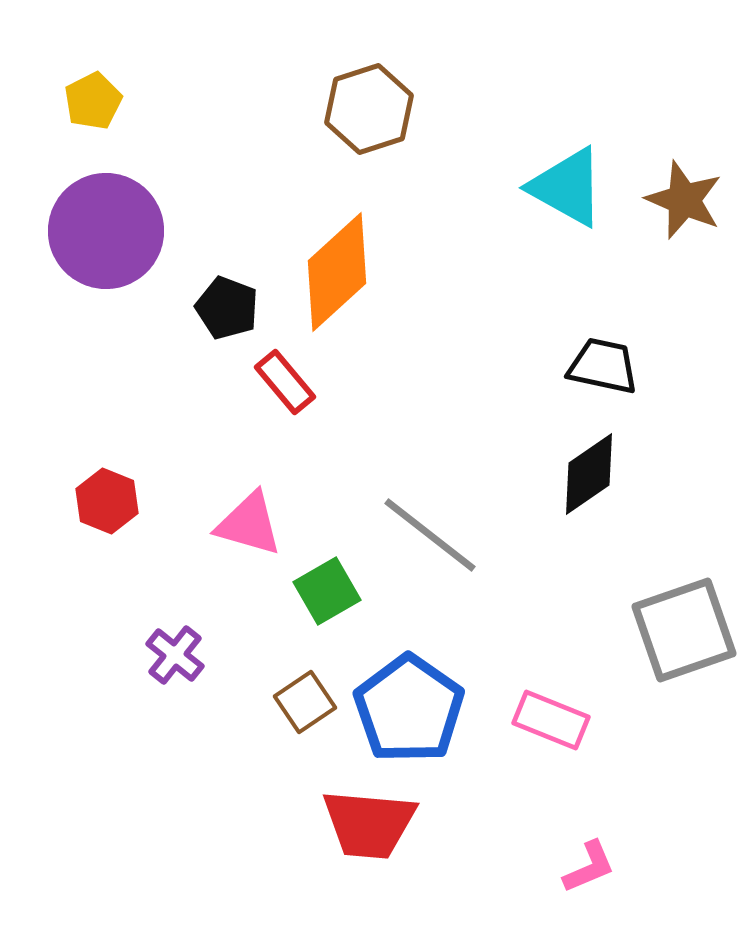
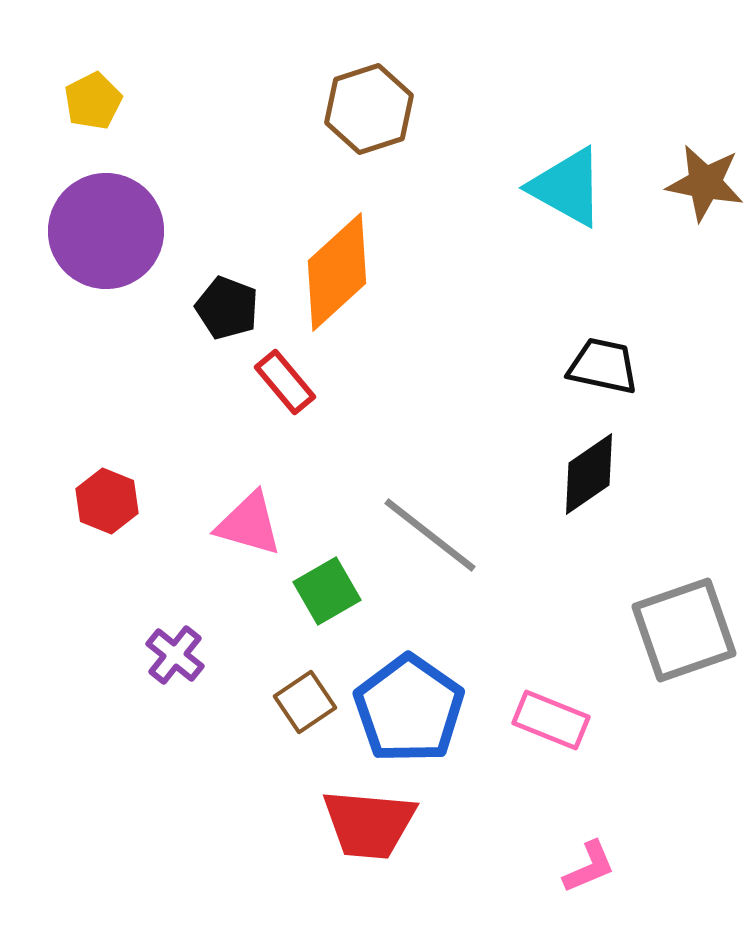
brown star: moved 21 px right, 17 px up; rotated 12 degrees counterclockwise
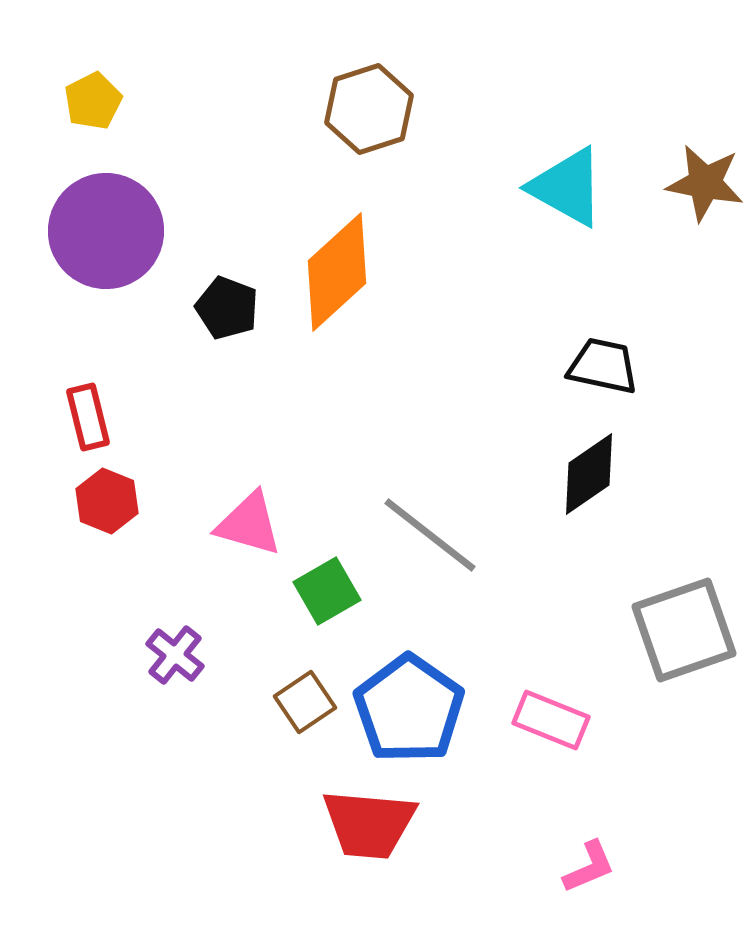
red rectangle: moved 197 px left, 35 px down; rotated 26 degrees clockwise
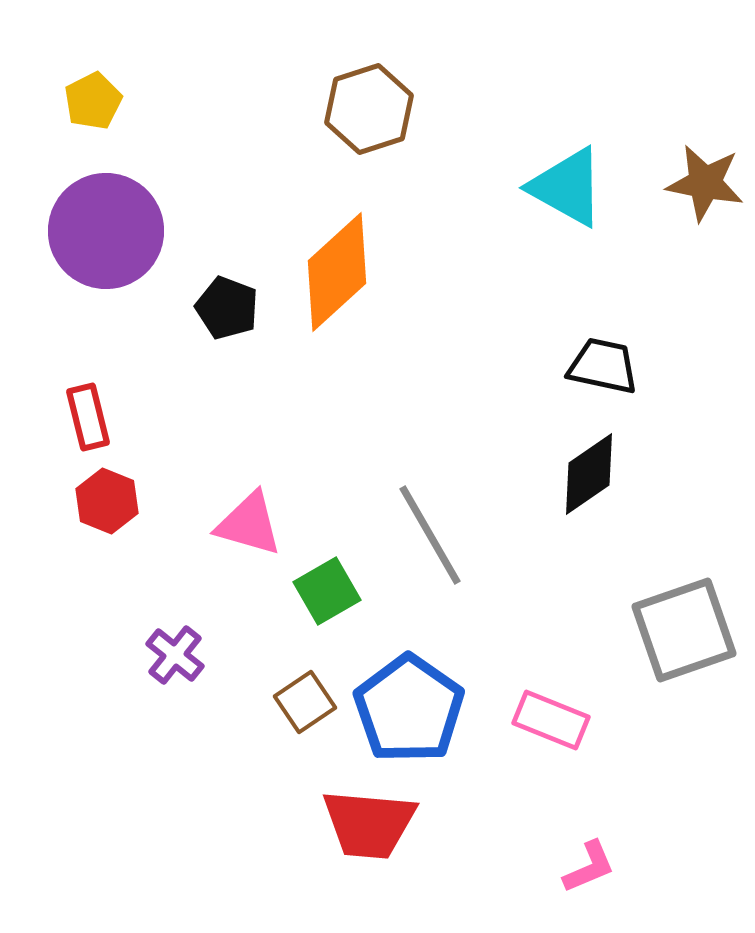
gray line: rotated 22 degrees clockwise
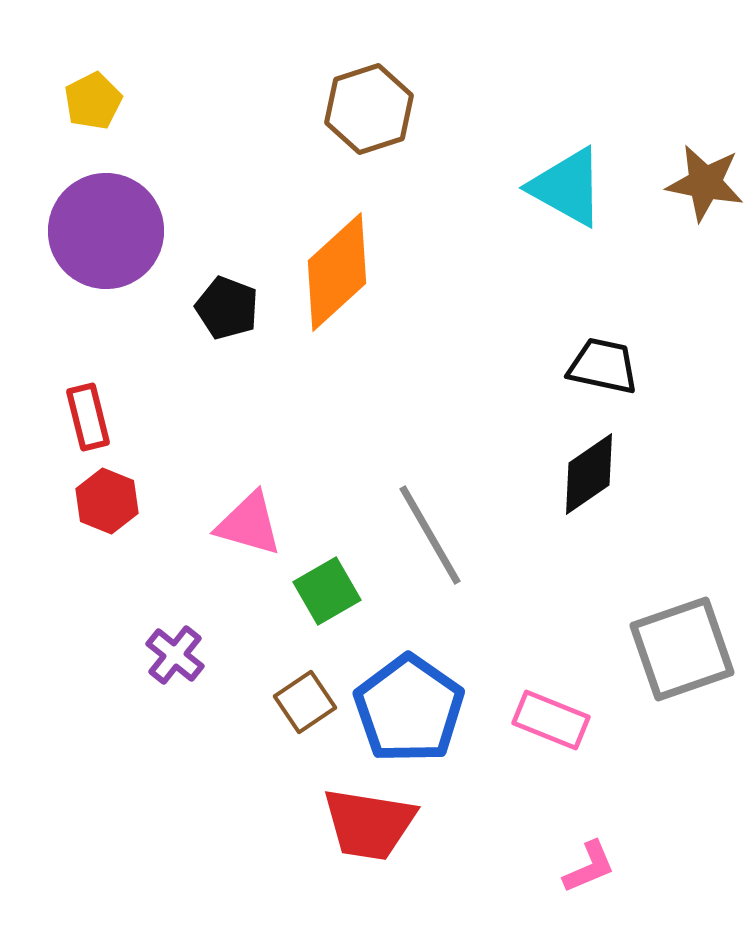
gray square: moved 2 px left, 19 px down
red trapezoid: rotated 4 degrees clockwise
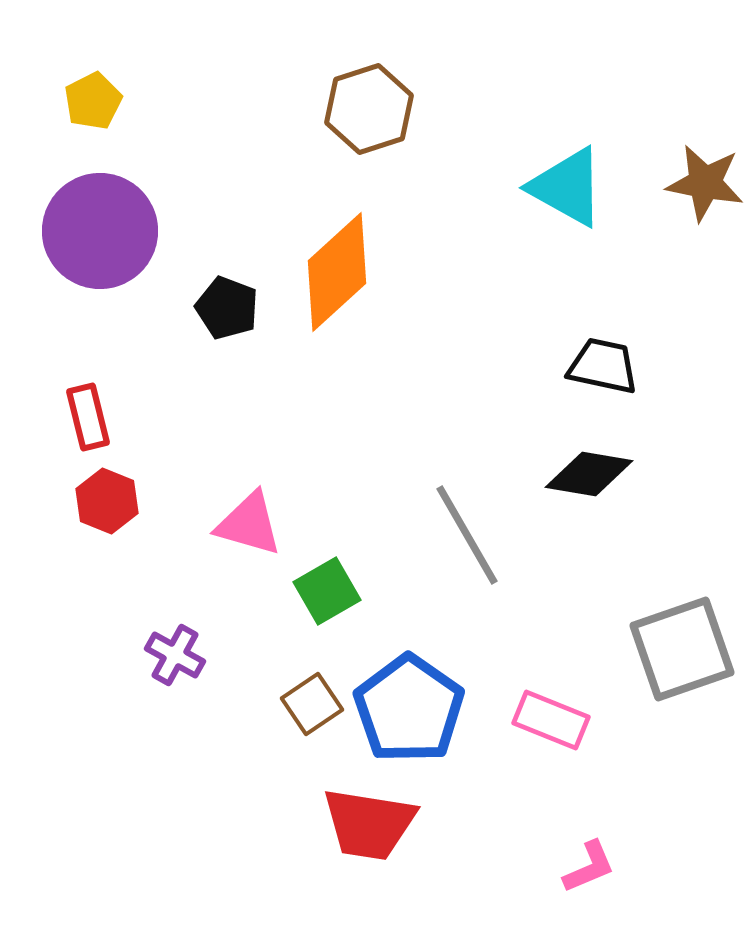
purple circle: moved 6 px left
black diamond: rotated 44 degrees clockwise
gray line: moved 37 px right
purple cross: rotated 10 degrees counterclockwise
brown square: moved 7 px right, 2 px down
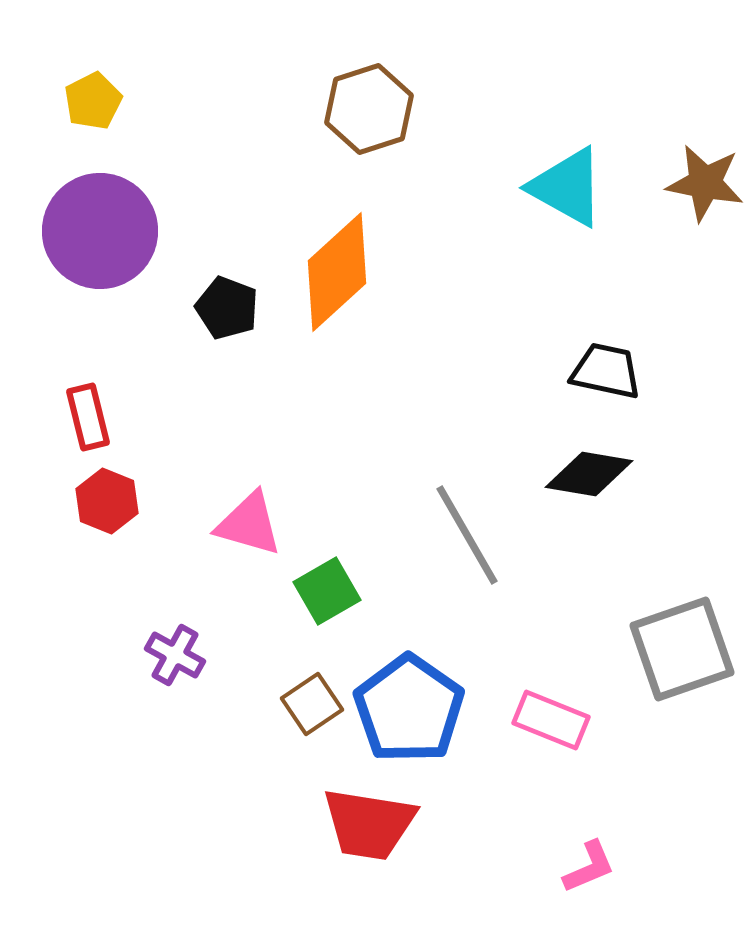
black trapezoid: moved 3 px right, 5 px down
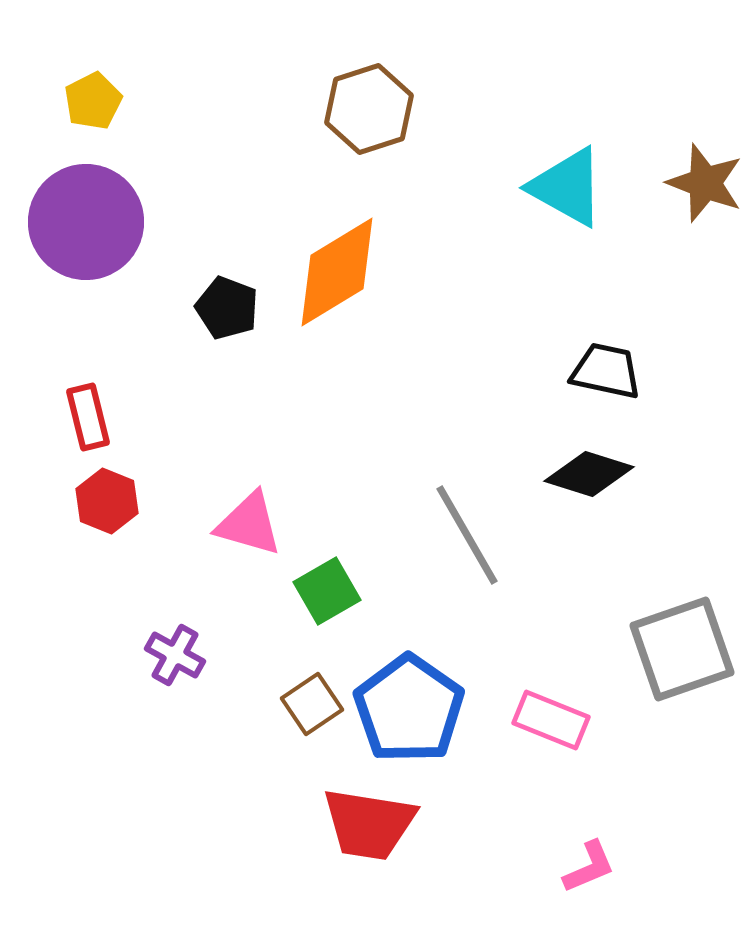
brown star: rotated 10 degrees clockwise
purple circle: moved 14 px left, 9 px up
orange diamond: rotated 11 degrees clockwise
black diamond: rotated 8 degrees clockwise
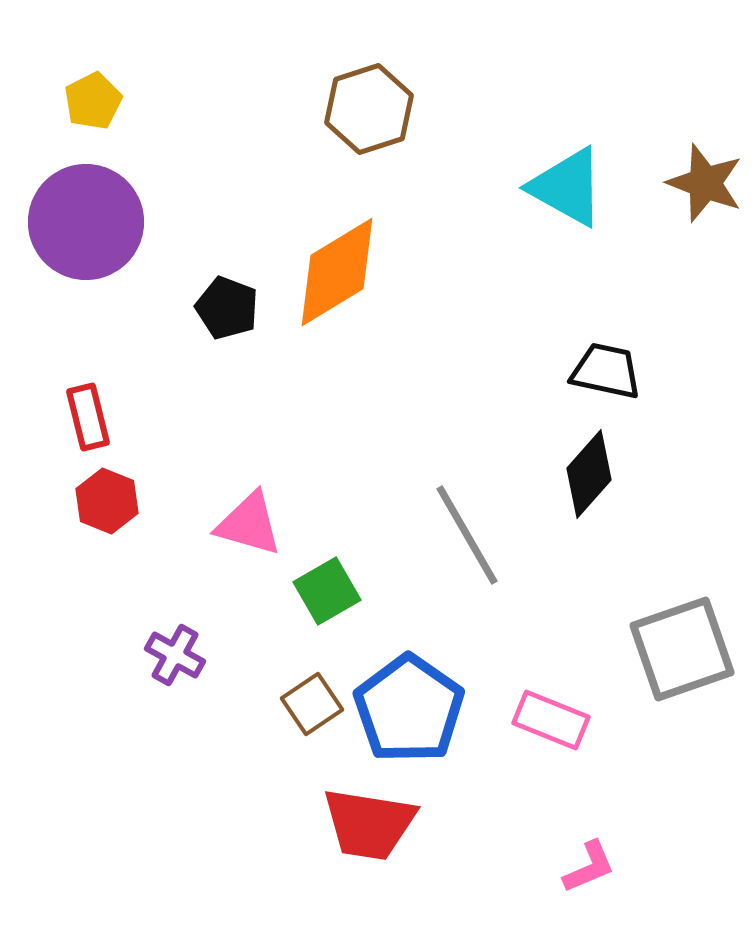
black diamond: rotated 66 degrees counterclockwise
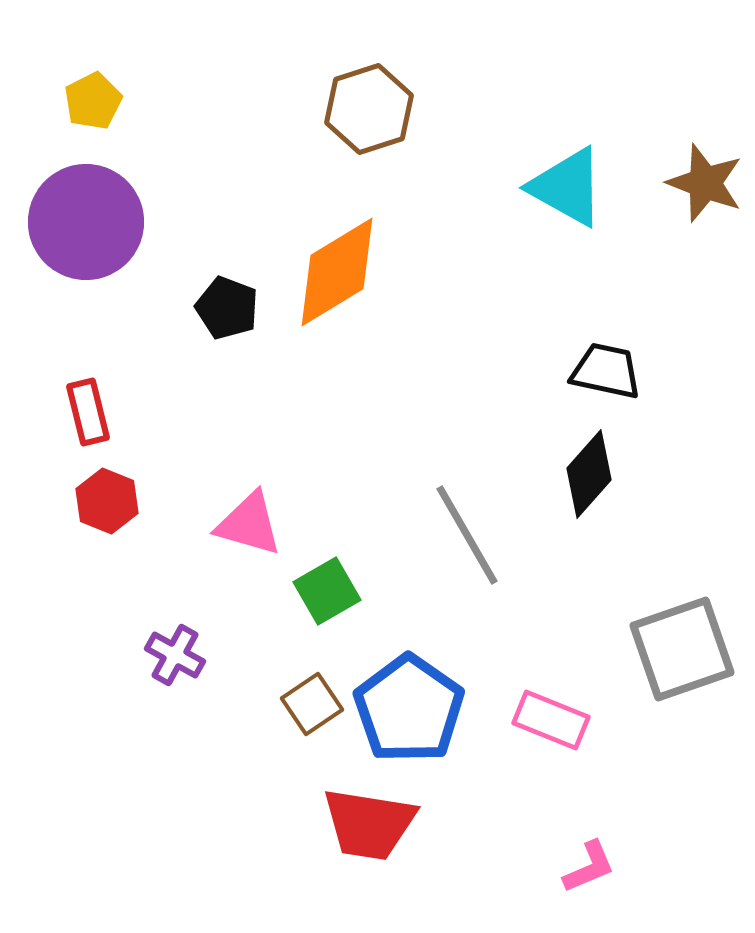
red rectangle: moved 5 px up
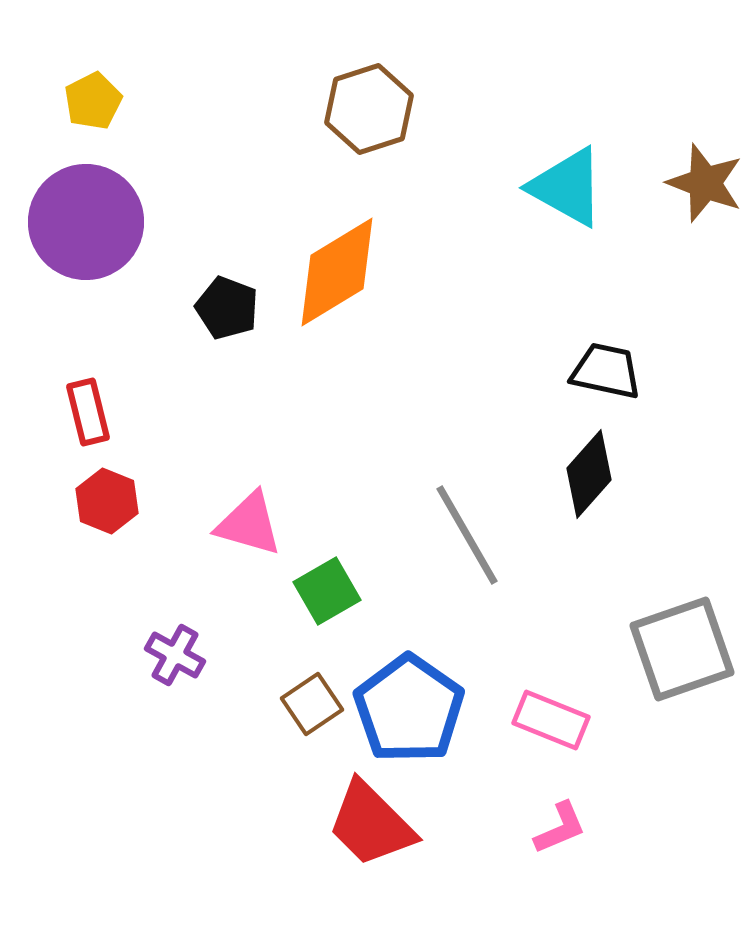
red trapezoid: moved 2 px right; rotated 36 degrees clockwise
pink L-shape: moved 29 px left, 39 px up
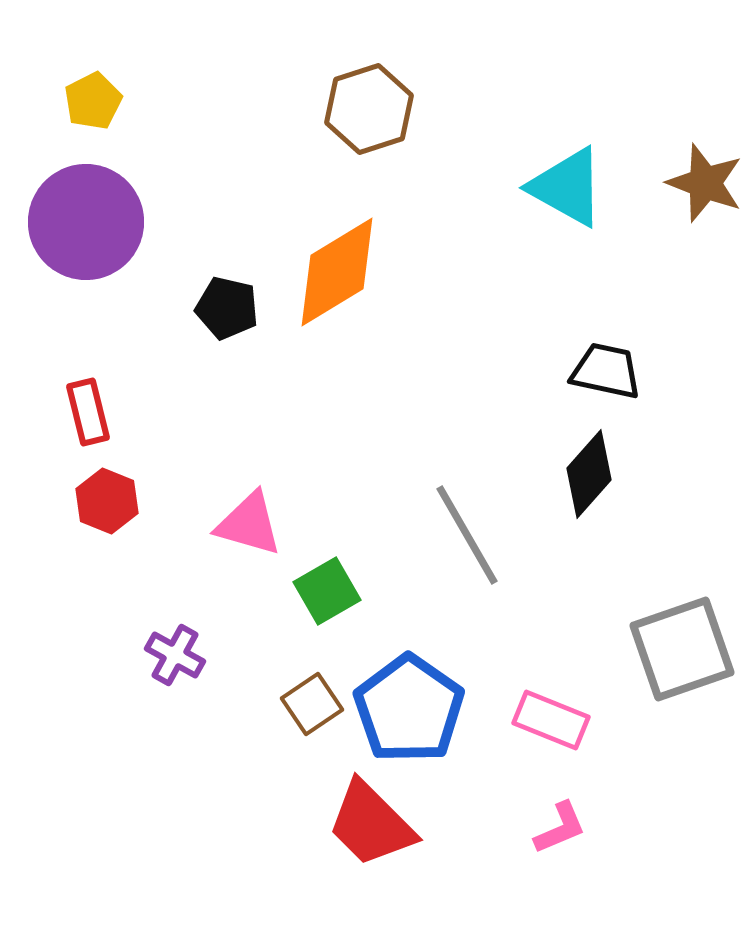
black pentagon: rotated 8 degrees counterclockwise
